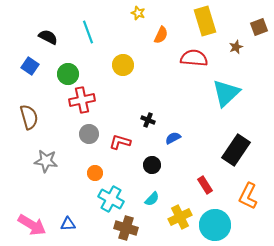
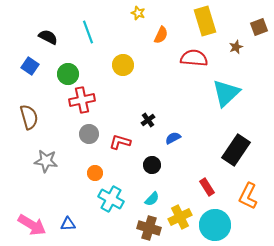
black cross: rotated 32 degrees clockwise
red rectangle: moved 2 px right, 2 px down
brown cross: moved 23 px right
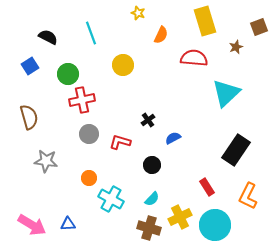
cyan line: moved 3 px right, 1 px down
blue square: rotated 24 degrees clockwise
orange circle: moved 6 px left, 5 px down
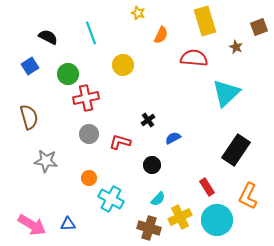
brown star: rotated 24 degrees counterclockwise
red cross: moved 4 px right, 2 px up
cyan semicircle: moved 6 px right
cyan circle: moved 2 px right, 5 px up
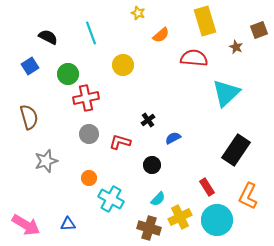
brown square: moved 3 px down
orange semicircle: rotated 24 degrees clockwise
gray star: rotated 25 degrees counterclockwise
pink arrow: moved 6 px left
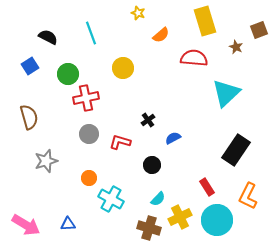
yellow circle: moved 3 px down
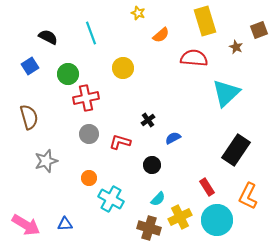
blue triangle: moved 3 px left
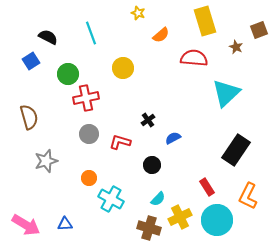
blue square: moved 1 px right, 5 px up
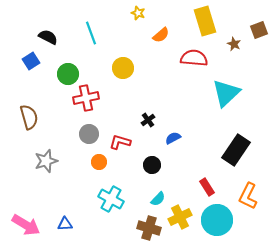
brown star: moved 2 px left, 3 px up
orange circle: moved 10 px right, 16 px up
